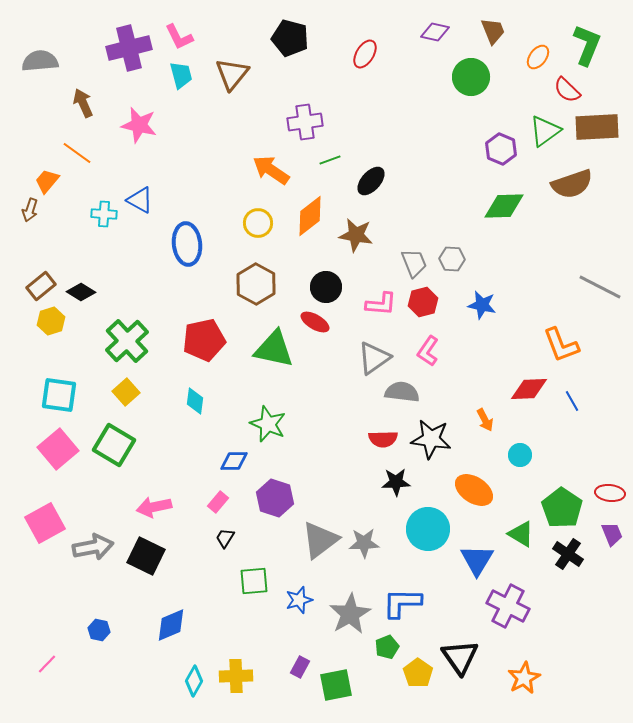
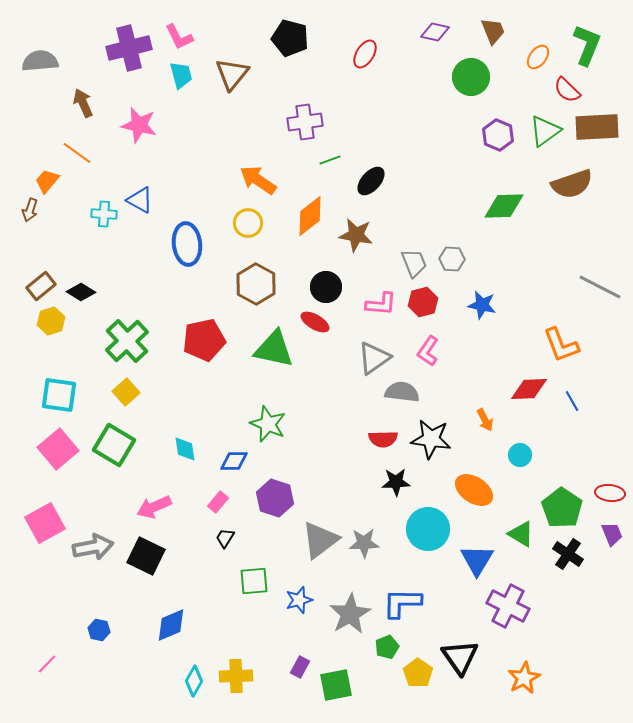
purple hexagon at (501, 149): moved 3 px left, 14 px up
orange arrow at (271, 170): moved 13 px left, 10 px down
yellow circle at (258, 223): moved 10 px left
cyan diamond at (195, 401): moved 10 px left, 48 px down; rotated 16 degrees counterclockwise
pink arrow at (154, 507): rotated 12 degrees counterclockwise
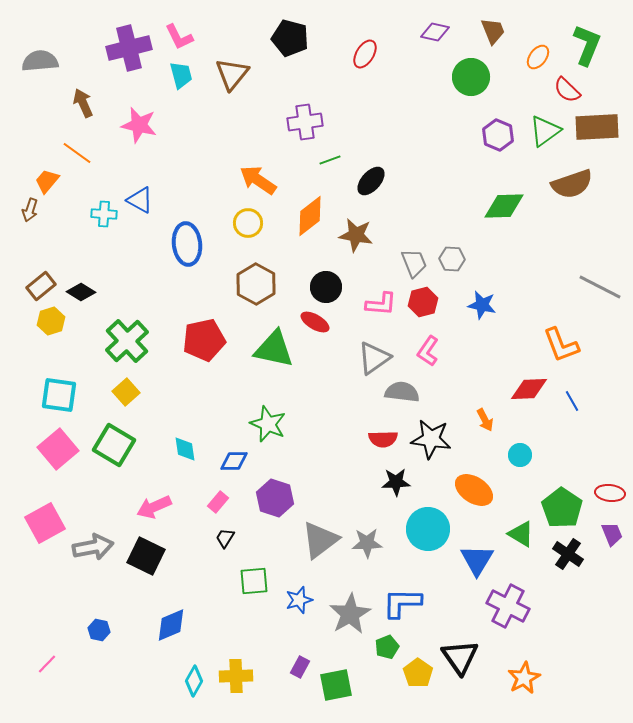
gray star at (364, 543): moved 3 px right
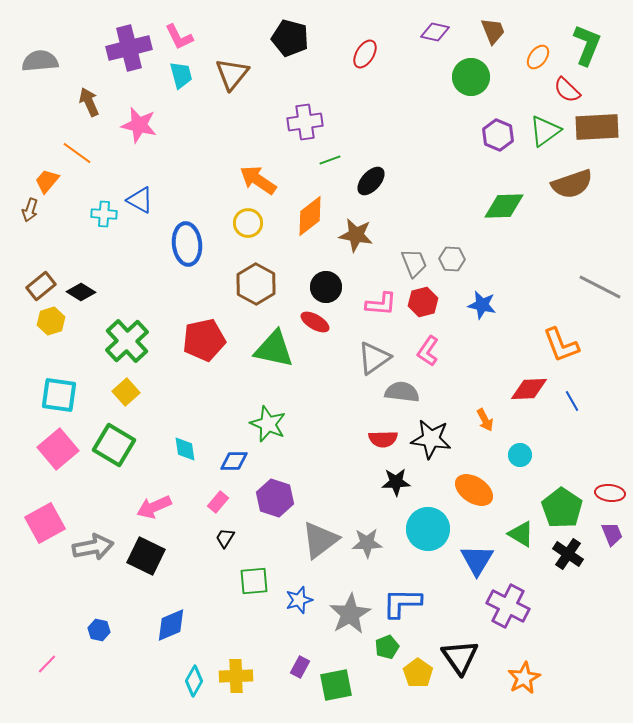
brown arrow at (83, 103): moved 6 px right, 1 px up
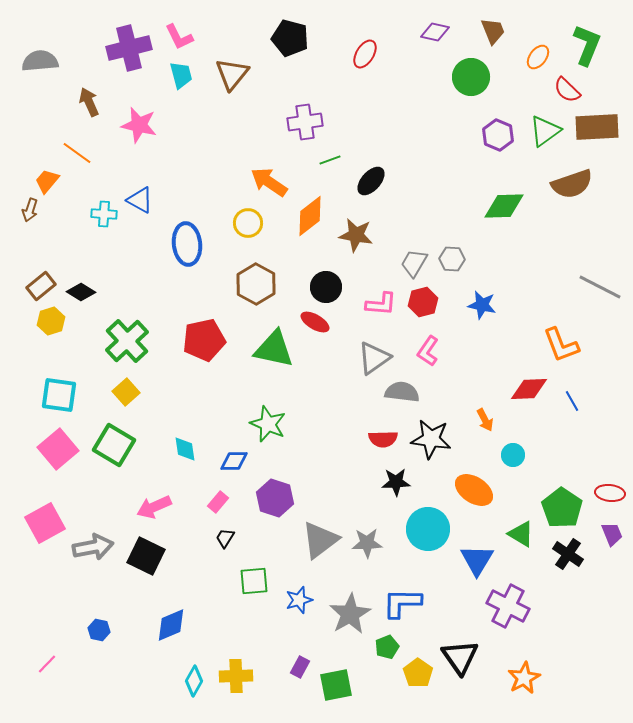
orange arrow at (258, 180): moved 11 px right, 2 px down
gray trapezoid at (414, 263): rotated 128 degrees counterclockwise
cyan circle at (520, 455): moved 7 px left
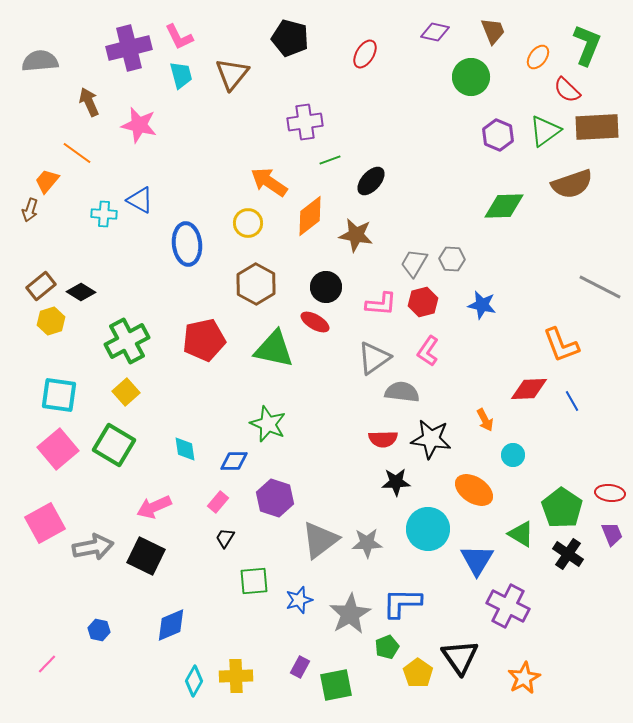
green cross at (127, 341): rotated 15 degrees clockwise
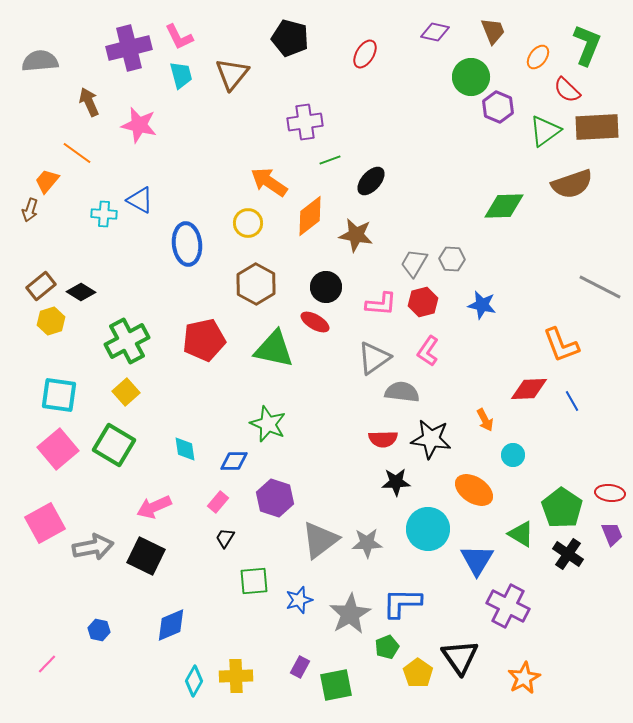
purple hexagon at (498, 135): moved 28 px up
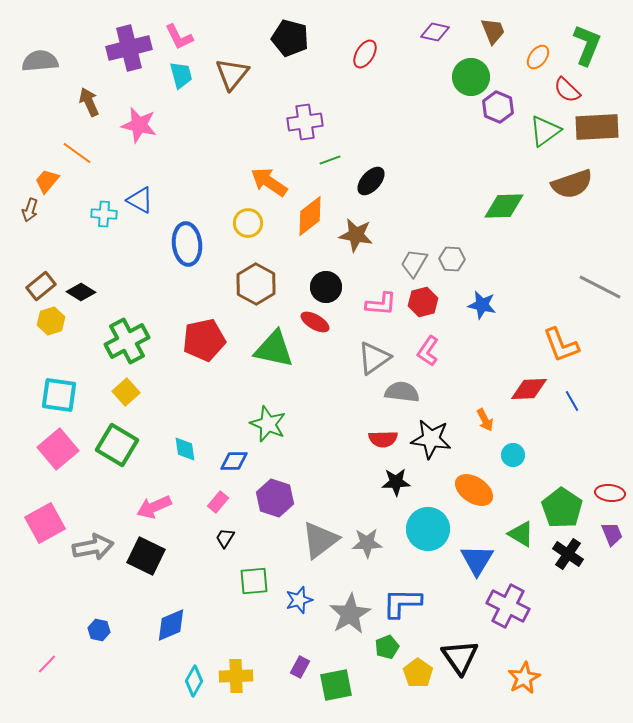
green square at (114, 445): moved 3 px right
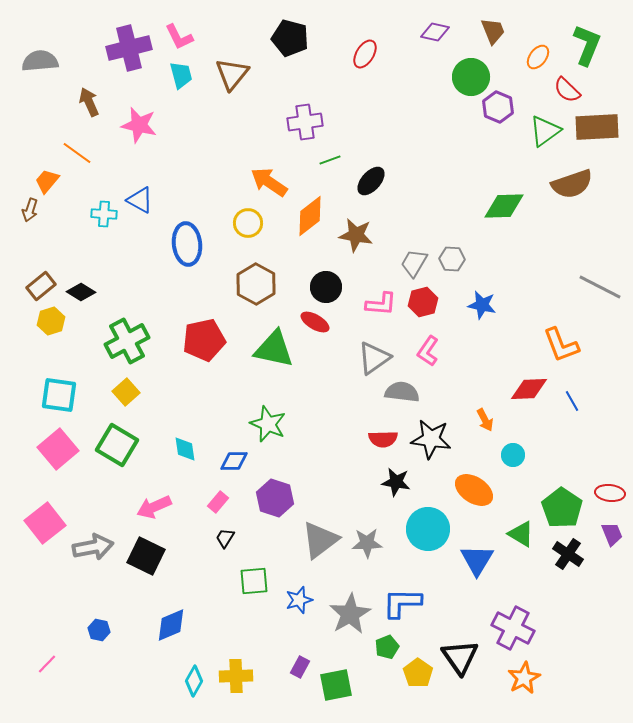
black star at (396, 482): rotated 12 degrees clockwise
pink square at (45, 523): rotated 9 degrees counterclockwise
purple cross at (508, 606): moved 5 px right, 22 px down
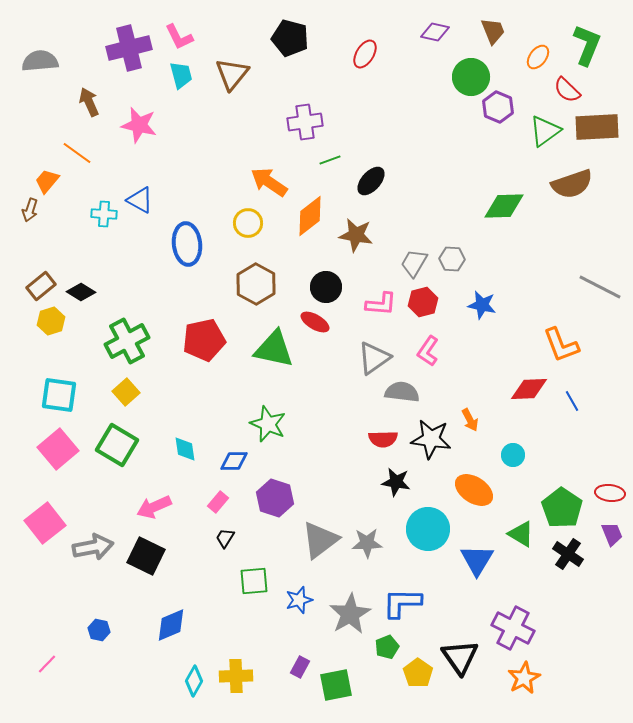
orange arrow at (485, 420): moved 15 px left
